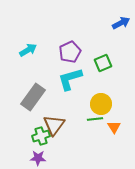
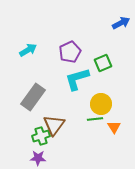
cyan L-shape: moved 7 px right
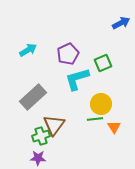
purple pentagon: moved 2 px left, 2 px down
gray rectangle: rotated 12 degrees clockwise
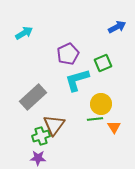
blue arrow: moved 4 px left, 4 px down
cyan arrow: moved 4 px left, 17 px up
cyan L-shape: moved 1 px down
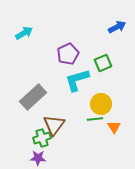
green cross: moved 1 px right, 2 px down
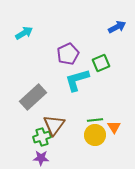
green square: moved 2 px left
yellow circle: moved 6 px left, 31 px down
green line: moved 1 px down
green cross: moved 1 px up
purple star: moved 3 px right
